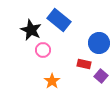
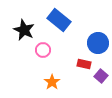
black star: moved 7 px left
blue circle: moved 1 px left
orange star: moved 1 px down
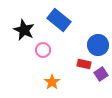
blue circle: moved 2 px down
purple square: moved 2 px up; rotated 16 degrees clockwise
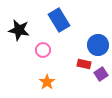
blue rectangle: rotated 20 degrees clockwise
black star: moved 5 px left; rotated 15 degrees counterclockwise
orange star: moved 5 px left
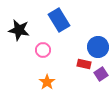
blue circle: moved 2 px down
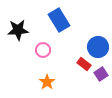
black star: moved 1 px left; rotated 15 degrees counterclockwise
red rectangle: rotated 24 degrees clockwise
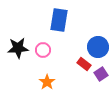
blue rectangle: rotated 40 degrees clockwise
black star: moved 18 px down
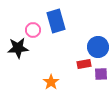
blue rectangle: moved 3 px left, 1 px down; rotated 25 degrees counterclockwise
pink circle: moved 10 px left, 20 px up
red rectangle: rotated 48 degrees counterclockwise
purple square: rotated 32 degrees clockwise
orange star: moved 4 px right
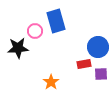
pink circle: moved 2 px right, 1 px down
